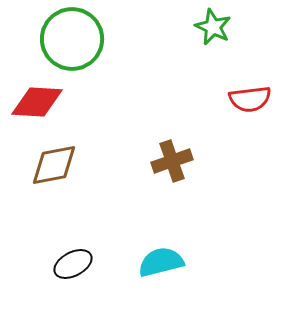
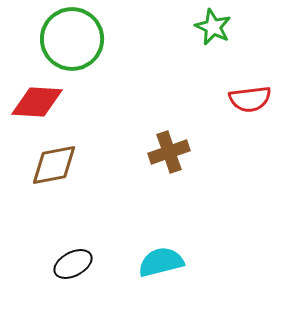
brown cross: moved 3 px left, 9 px up
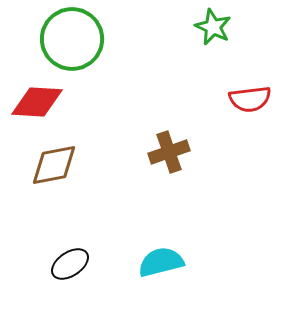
black ellipse: moved 3 px left; rotated 6 degrees counterclockwise
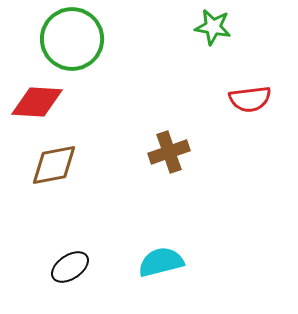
green star: rotated 15 degrees counterclockwise
black ellipse: moved 3 px down
